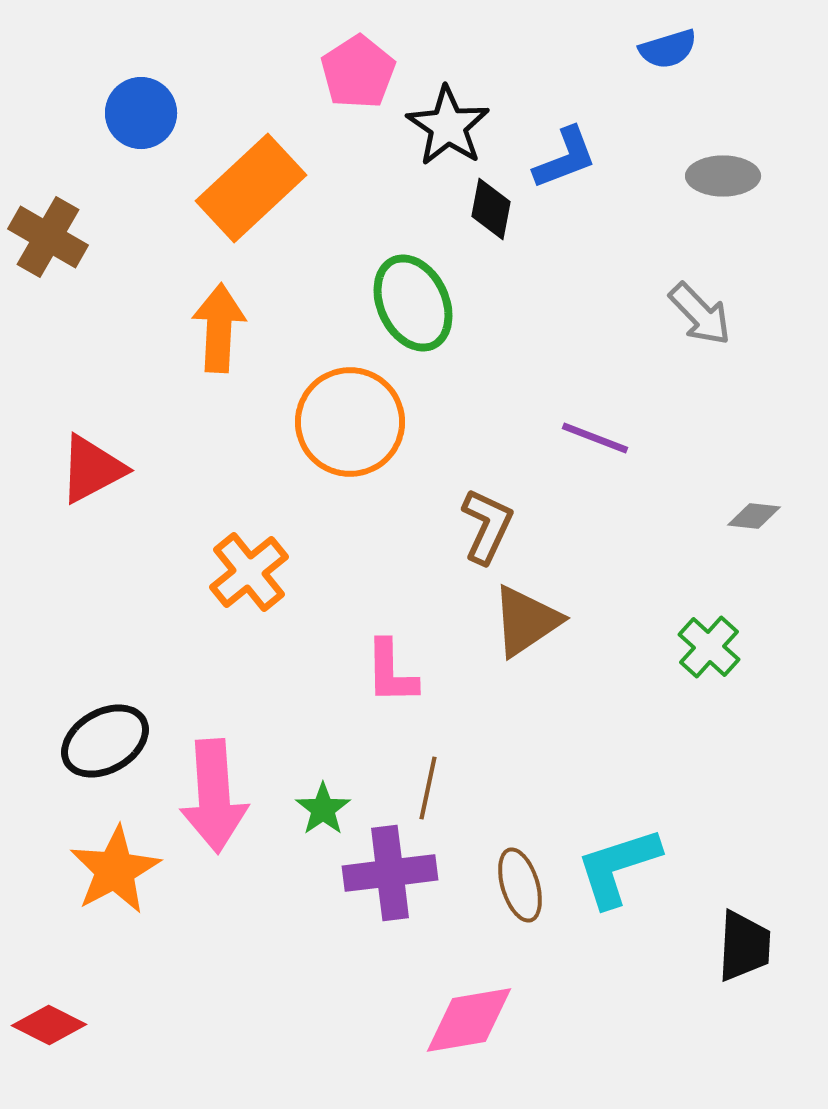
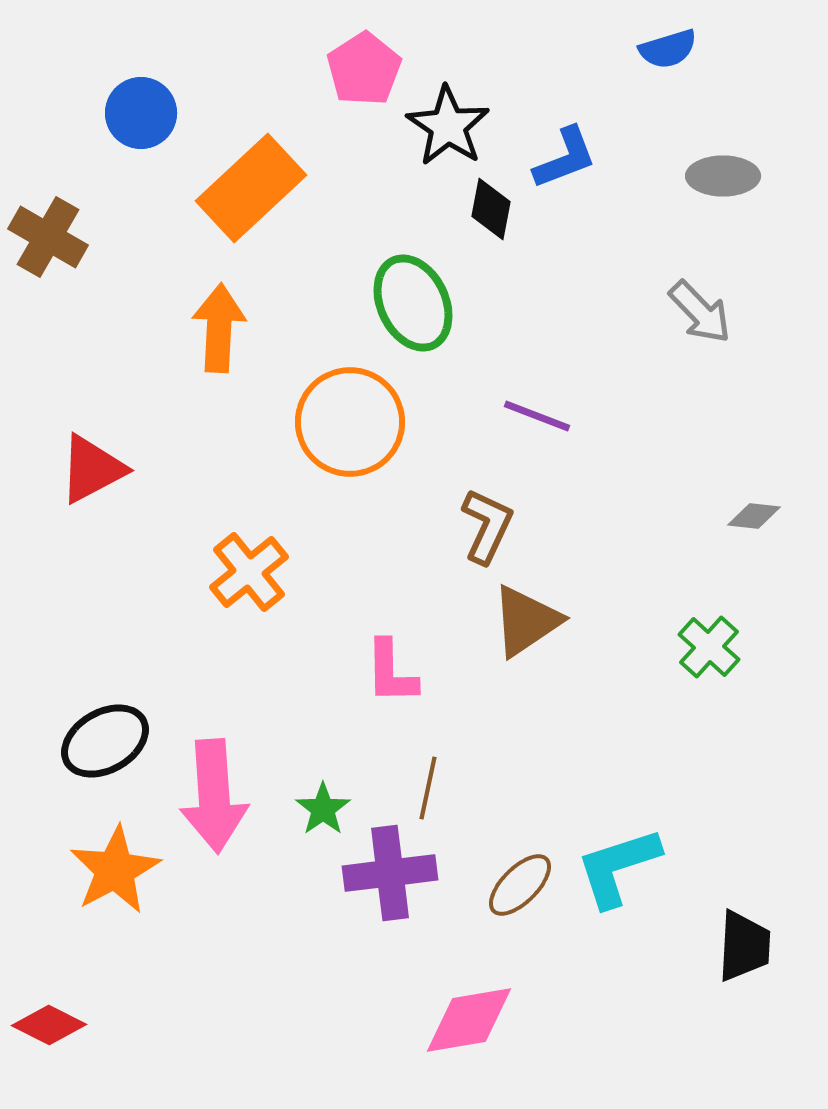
pink pentagon: moved 6 px right, 3 px up
gray arrow: moved 2 px up
purple line: moved 58 px left, 22 px up
brown ellipse: rotated 62 degrees clockwise
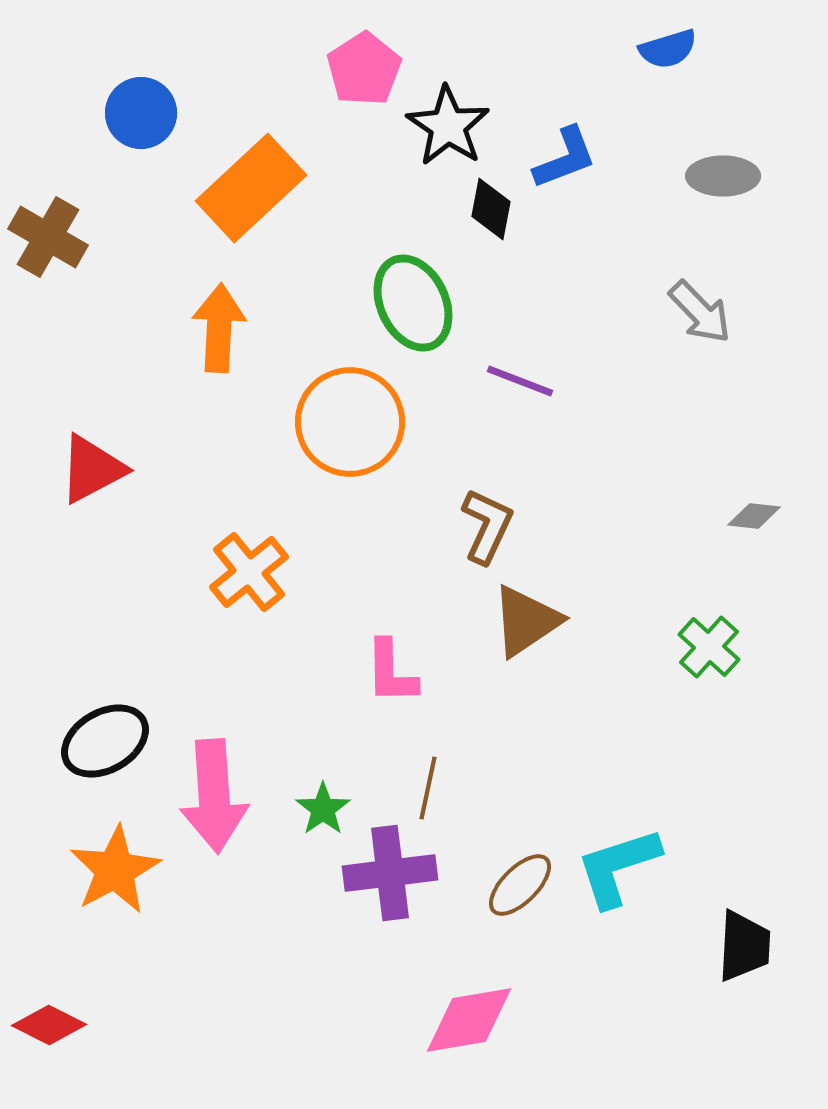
purple line: moved 17 px left, 35 px up
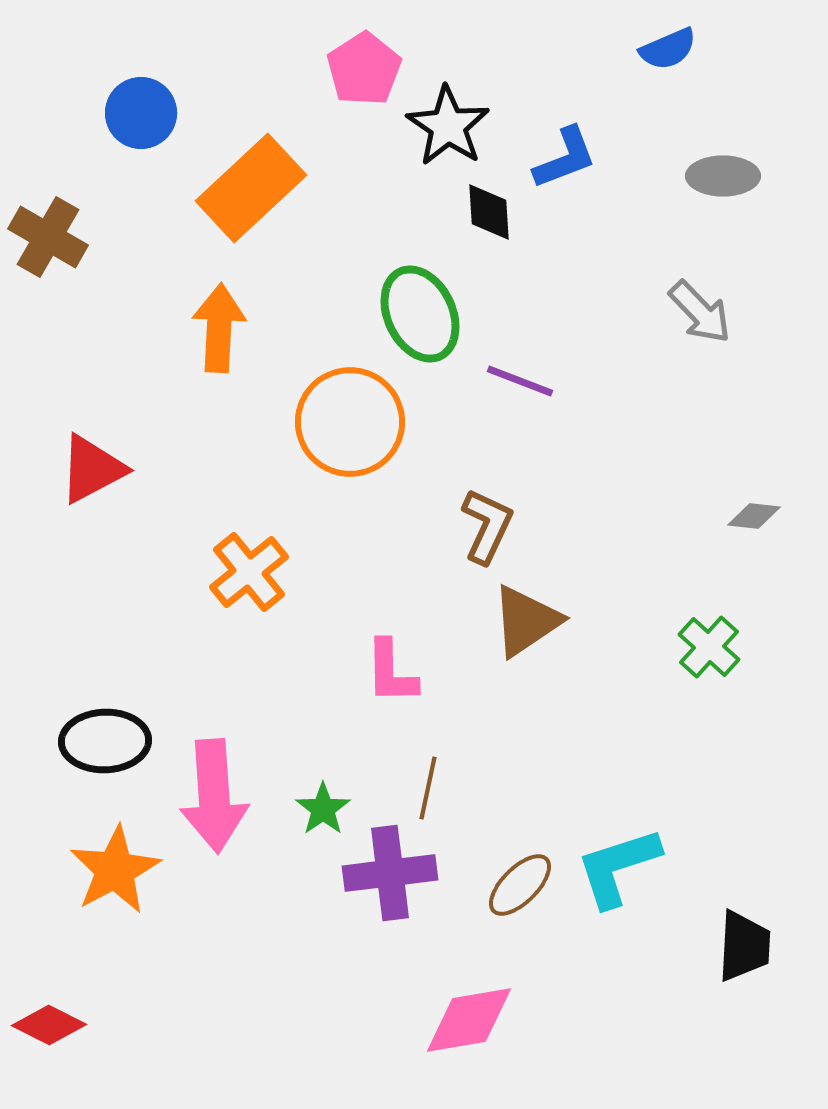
blue semicircle: rotated 6 degrees counterclockwise
black diamond: moved 2 px left, 3 px down; rotated 14 degrees counterclockwise
green ellipse: moved 7 px right, 11 px down
black ellipse: rotated 28 degrees clockwise
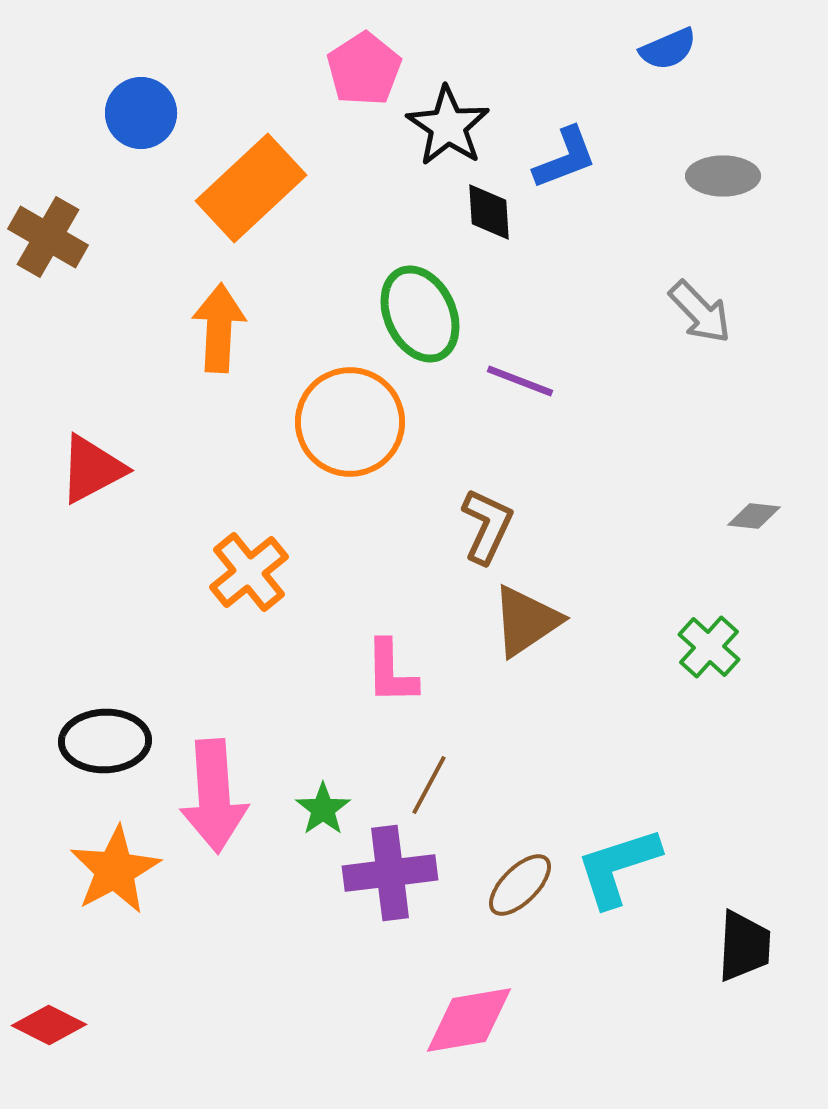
brown line: moved 1 px right, 3 px up; rotated 16 degrees clockwise
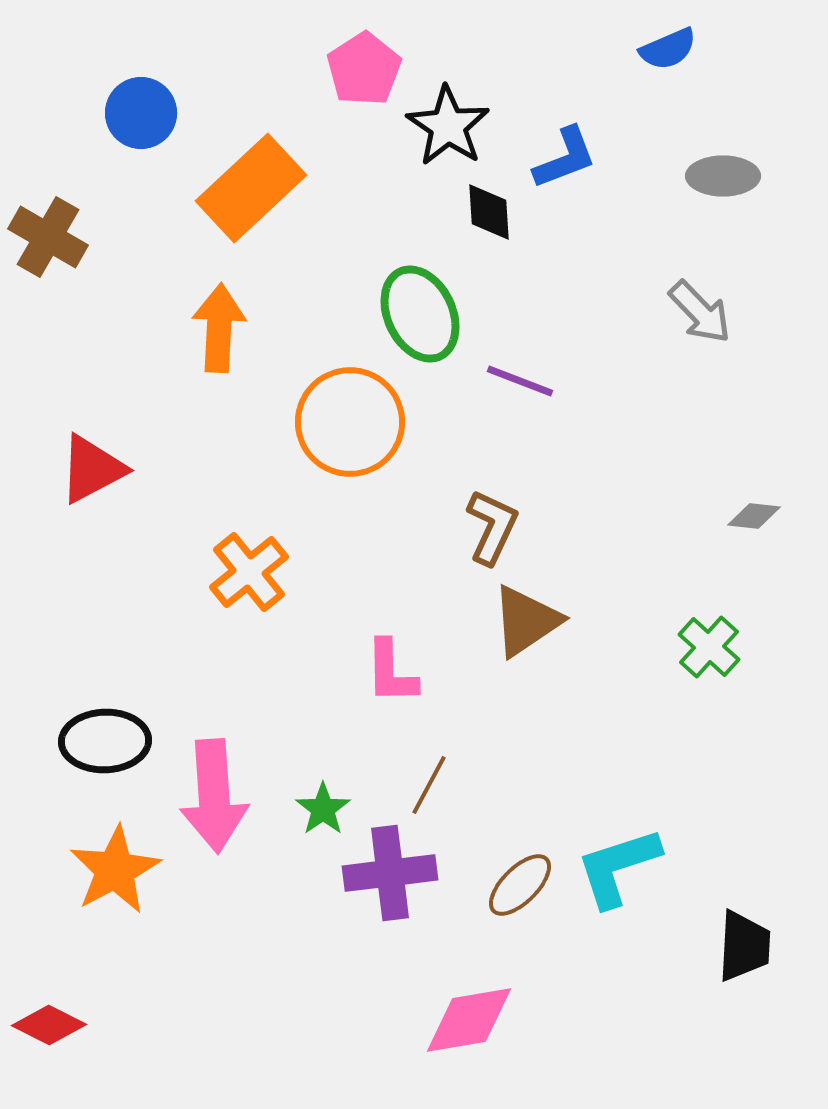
brown L-shape: moved 5 px right, 1 px down
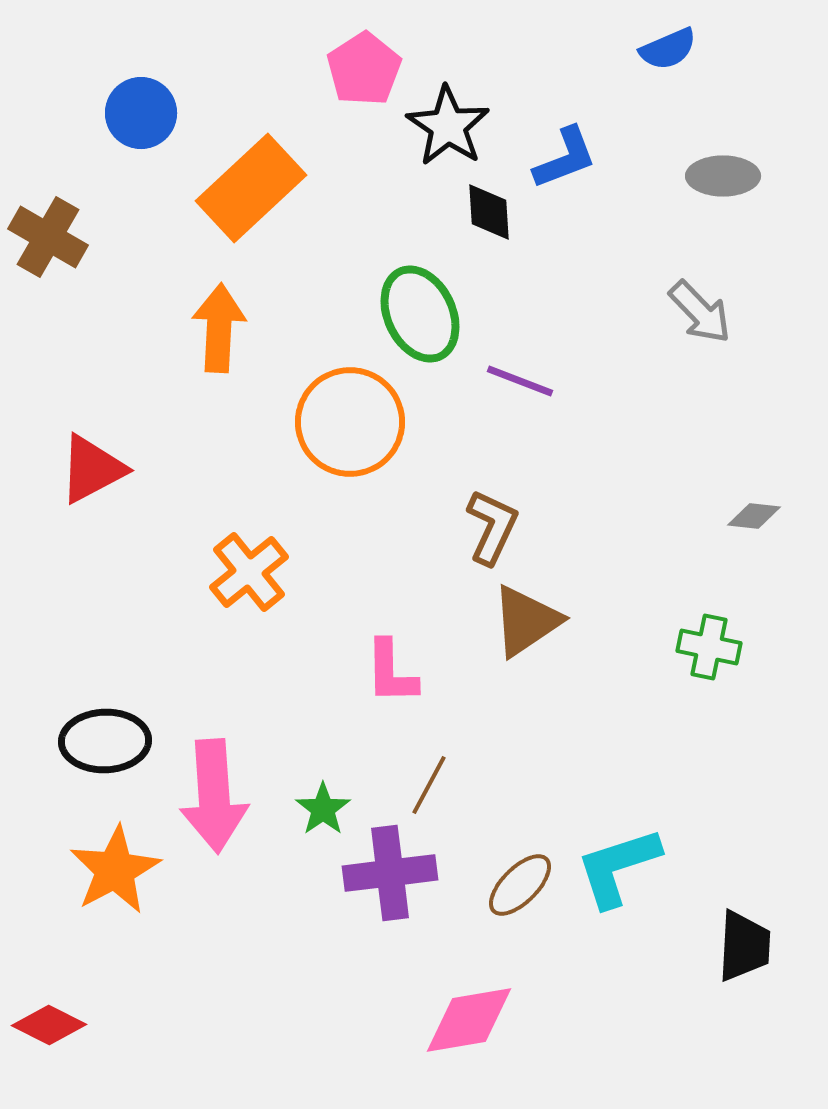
green cross: rotated 30 degrees counterclockwise
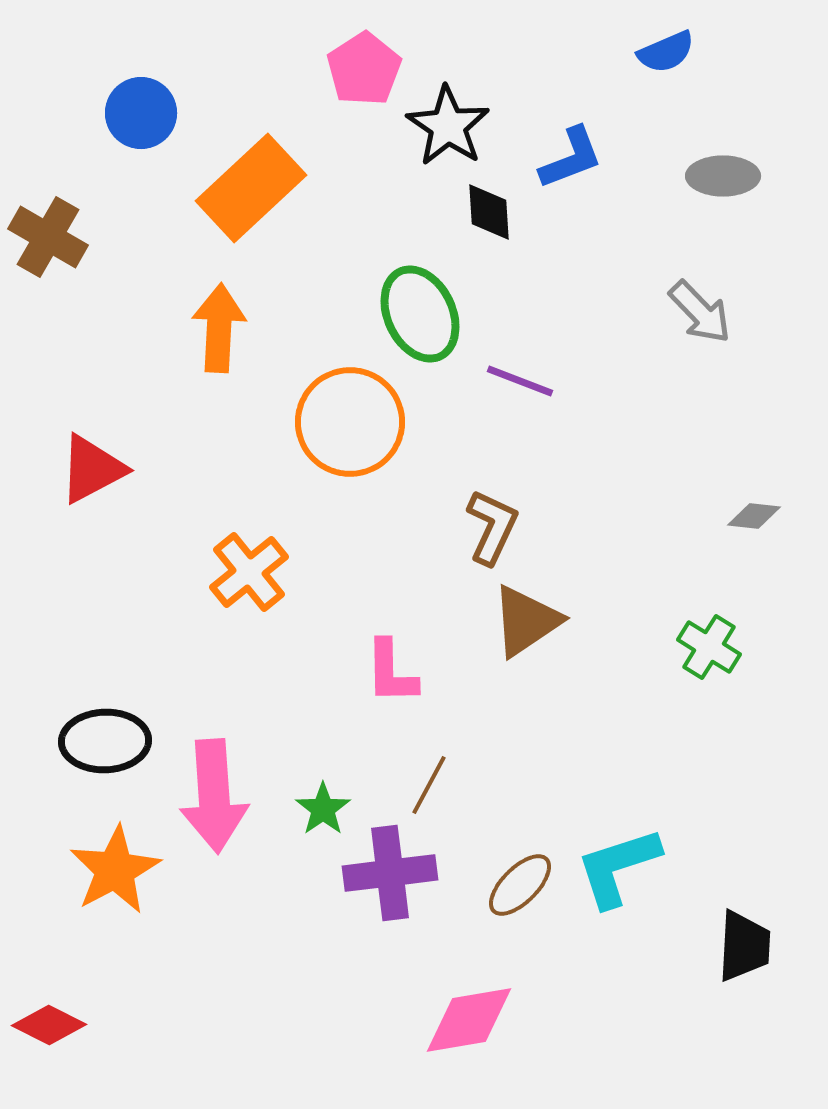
blue semicircle: moved 2 px left, 3 px down
blue L-shape: moved 6 px right
green cross: rotated 20 degrees clockwise
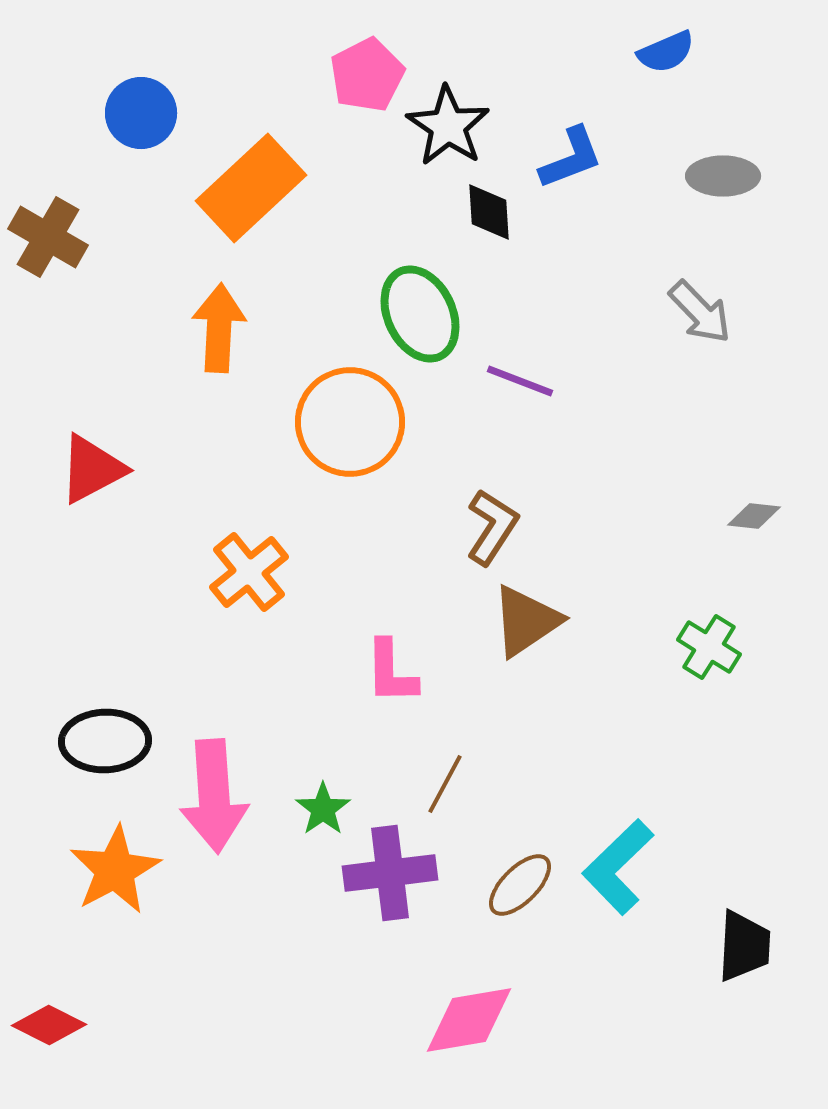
pink pentagon: moved 3 px right, 6 px down; rotated 6 degrees clockwise
brown L-shape: rotated 8 degrees clockwise
brown line: moved 16 px right, 1 px up
cyan L-shape: rotated 26 degrees counterclockwise
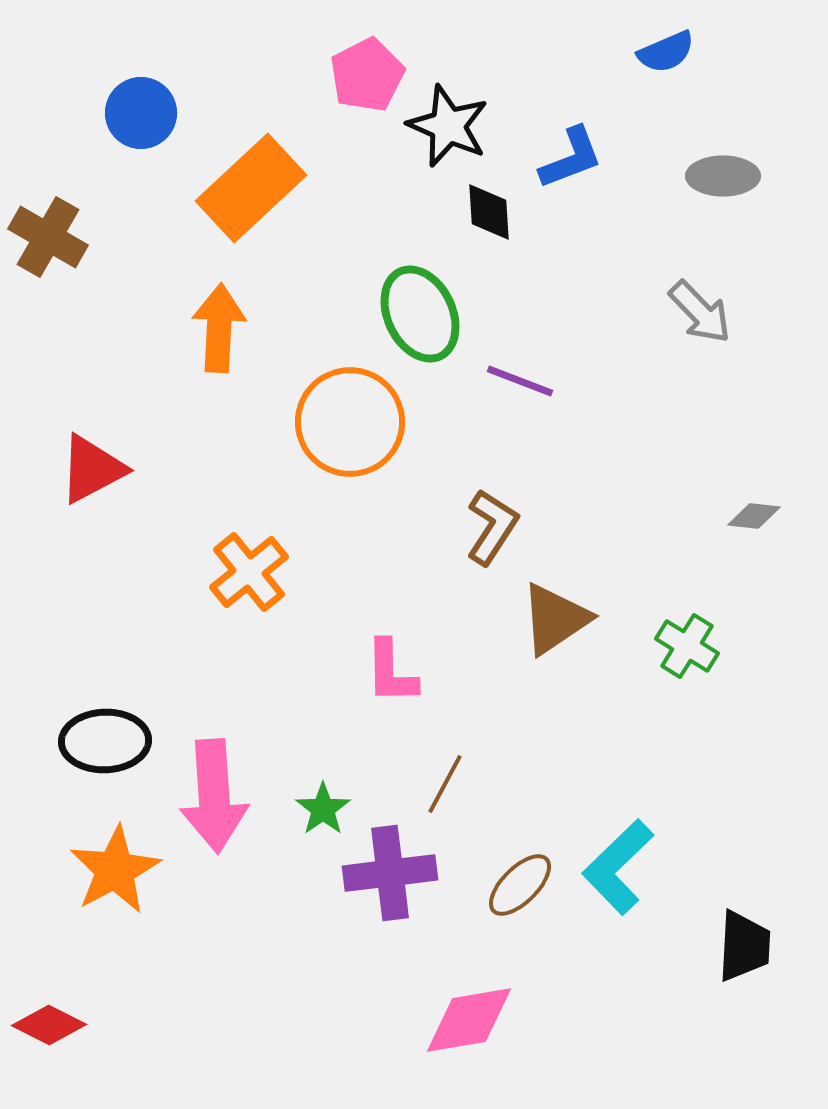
black star: rotated 10 degrees counterclockwise
brown triangle: moved 29 px right, 2 px up
green cross: moved 22 px left, 1 px up
